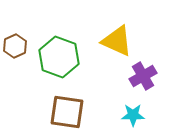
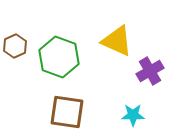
purple cross: moved 7 px right, 5 px up
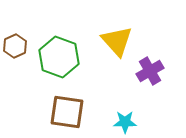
yellow triangle: rotated 24 degrees clockwise
cyan star: moved 8 px left, 7 px down
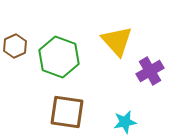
cyan star: rotated 10 degrees counterclockwise
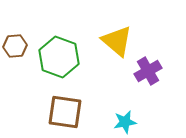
yellow triangle: rotated 8 degrees counterclockwise
brown hexagon: rotated 20 degrees clockwise
purple cross: moved 2 px left
brown square: moved 2 px left
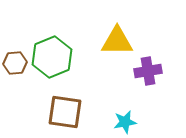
yellow triangle: rotated 40 degrees counterclockwise
brown hexagon: moved 17 px down
green hexagon: moved 7 px left; rotated 18 degrees clockwise
purple cross: rotated 20 degrees clockwise
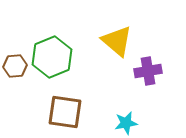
yellow triangle: rotated 40 degrees clockwise
brown hexagon: moved 3 px down
cyan star: moved 1 px right, 1 px down
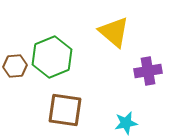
yellow triangle: moved 3 px left, 9 px up
brown square: moved 2 px up
